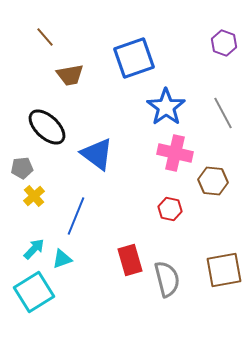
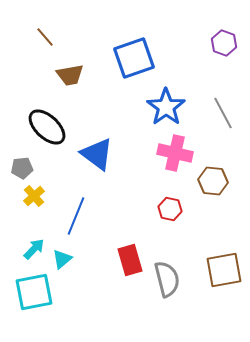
cyan triangle: rotated 20 degrees counterclockwise
cyan square: rotated 21 degrees clockwise
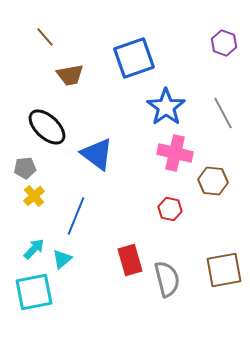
gray pentagon: moved 3 px right
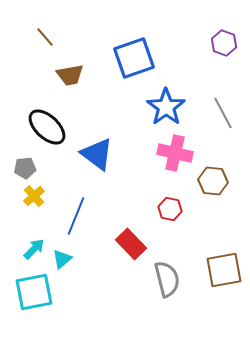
red rectangle: moved 1 px right, 16 px up; rotated 28 degrees counterclockwise
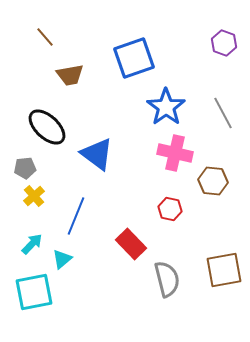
cyan arrow: moved 2 px left, 5 px up
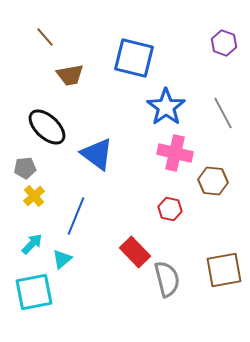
blue square: rotated 33 degrees clockwise
red rectangle: moved 4 px right, 8 px down
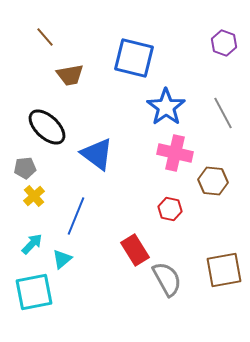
red rectangle: moved 2 px up; rotated 12 degrees clockwise
gray semicircle: rotated 15 degrees counterclockwise
